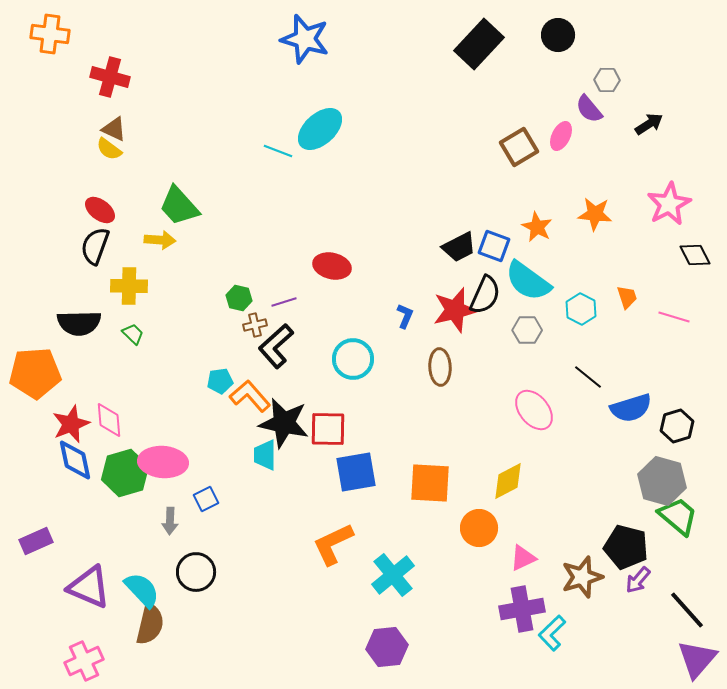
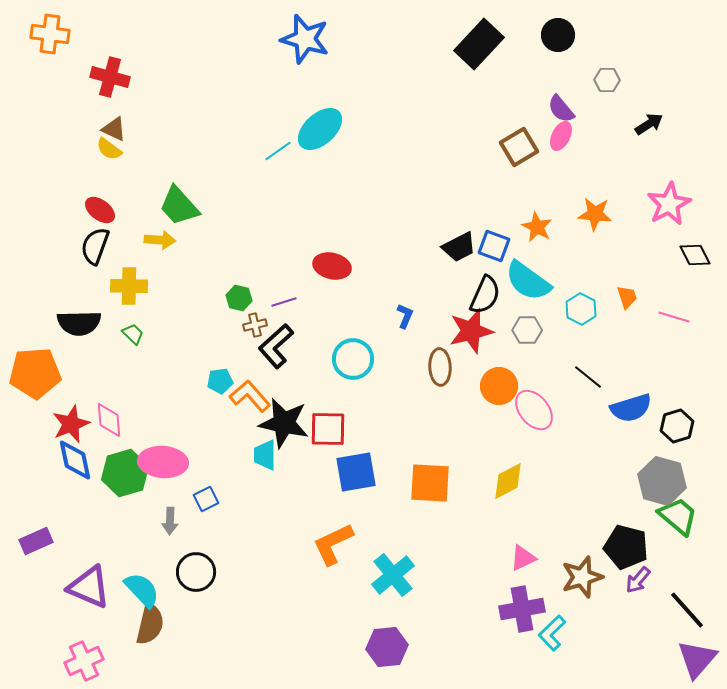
purple semicircle at (589, 109): moved 28 px left
cyan line at (278, 151): rotated 56 degrees counterclockwise
red star at (455, 310): moved 16 px right, 21 px down
orange circle at (479, 528): moved 20 px right, 142 px up
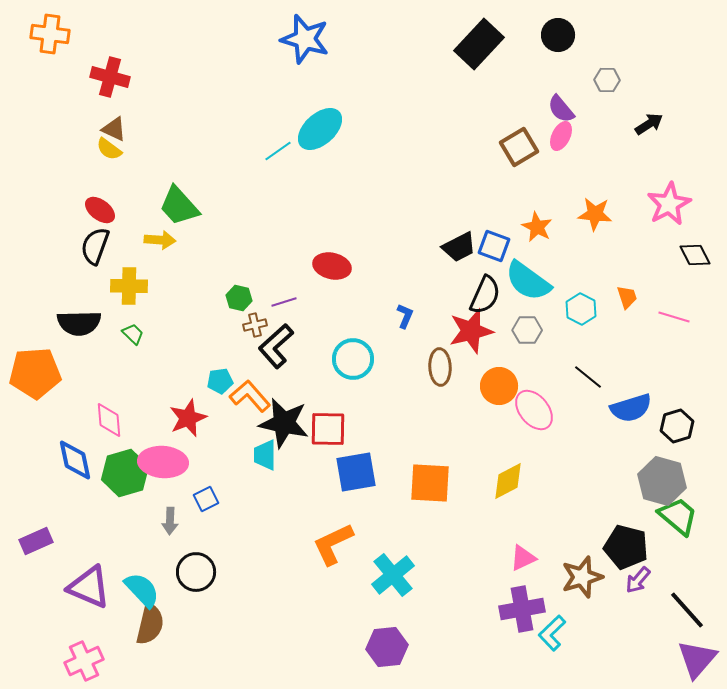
red star at (71, 424): moved 117 px right, 6 px up
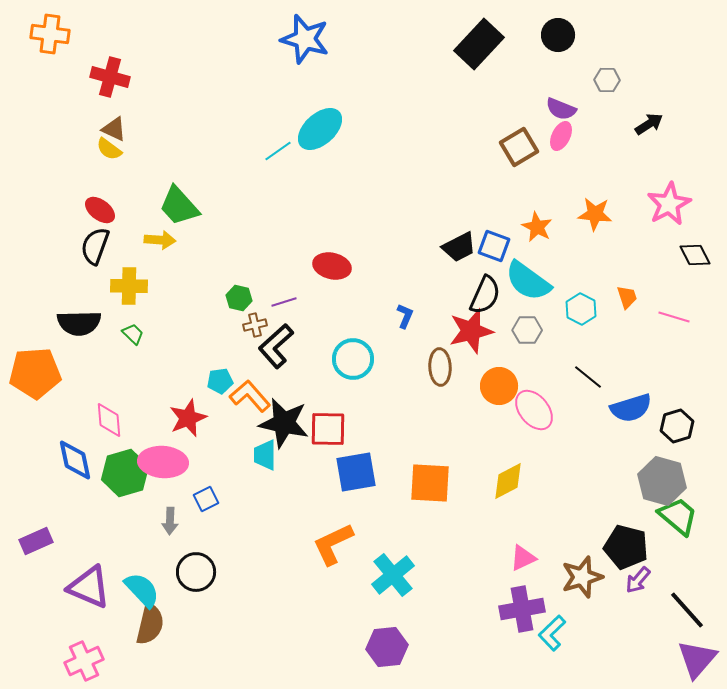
purple semicircle at (561, 109): rotated 28 degrees counterclockwise
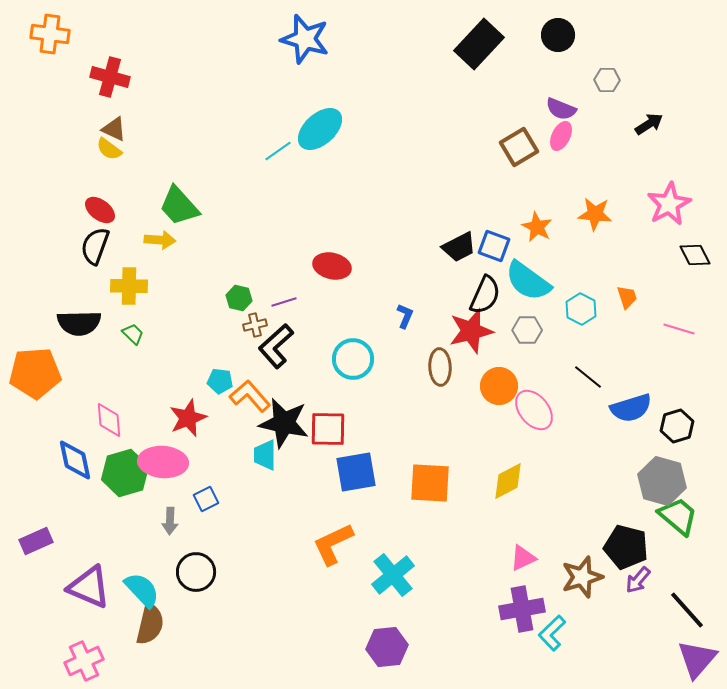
pink line at (674, 317): moved 5 px right, 12 px down
cyan pentagon at (220, 381): rotated 15 degrees clockwise
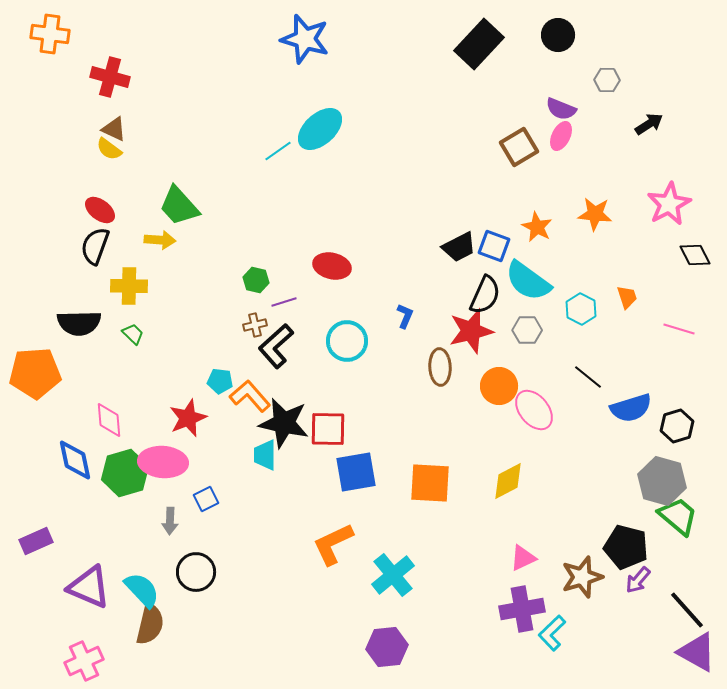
green hexagon at (239, 298): moved 17 px right, 18 px up
cyan circle at (353, 359): moved 6 px left, 18 px up
purple triangle at (697, 659): moved 7 px up; rotated 42 degrees counterclockwise
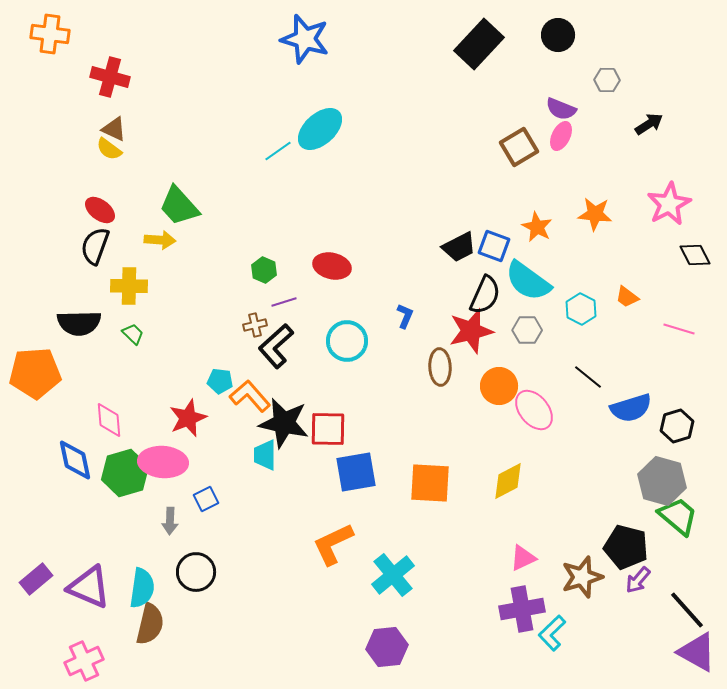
green hexagon at (256, 280): moved 8 px right, 10 px up; rotated 10 degrees clockwise
orange trapezoid at (627, 297): rotated 145 degrees clockwise
purple rectangle at (36, 541): moved 38 px down; rotated 16 degrees counterclockwise
cyan semicircle at (142, 590): moved 2 px up; rotated 51 degrees clockwise
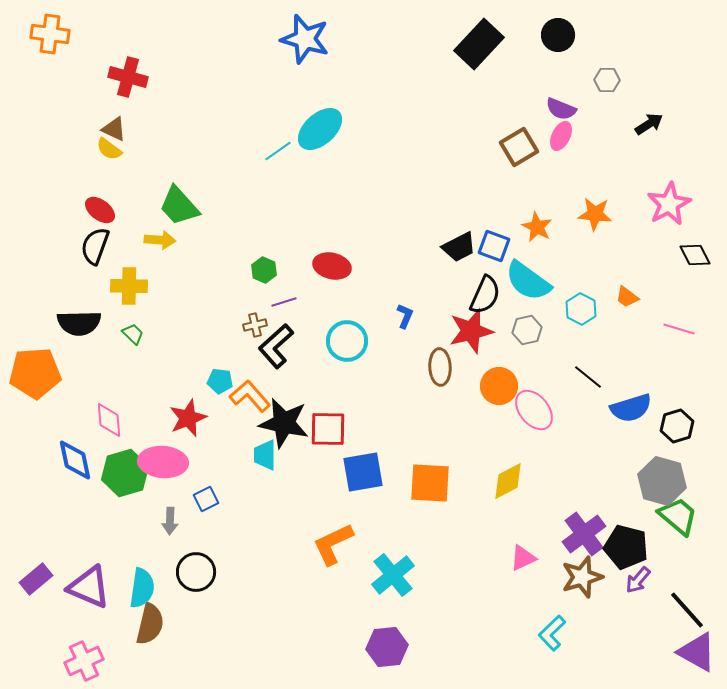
red cross at (110, 77): moved 18 px right
gray hexagon at (527, 330): rotated 12 degrees counterclockwise
blue square at (356, 472): moved 7 px right
purple cross at (522, 609): moved 62 px right, 75 px up; rotated 27 degrees counterclockwise
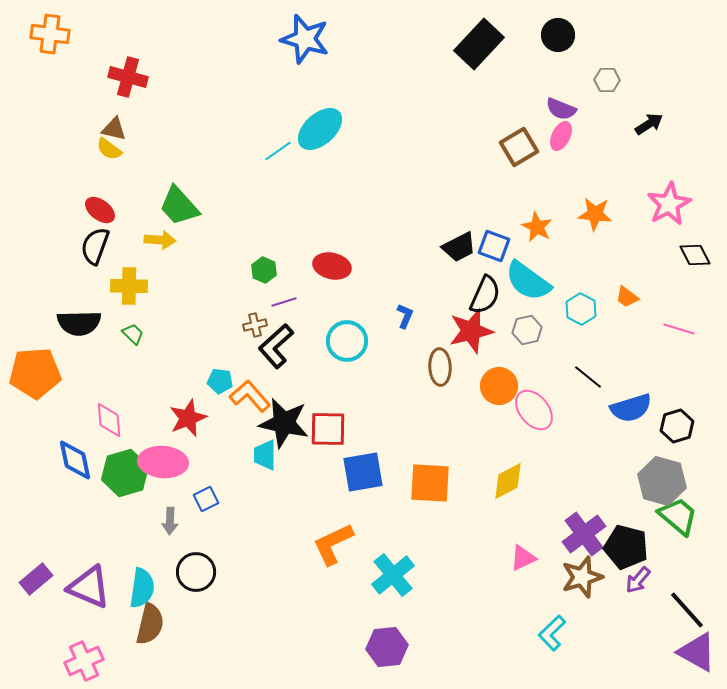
brown triangle at (114, 129): rotated 12 degrees counterclockwise
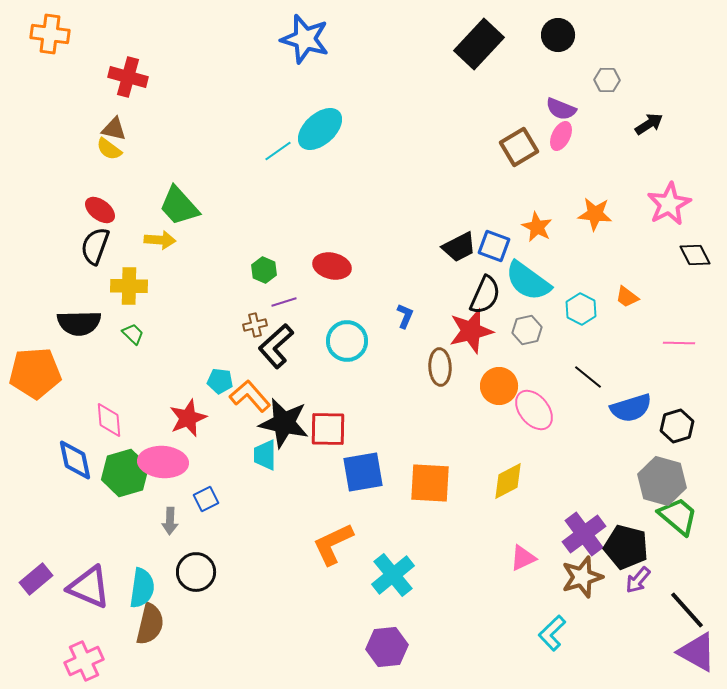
pink line at (679, 329): moved 14 px down; rotated 16 degrees counterclockwise
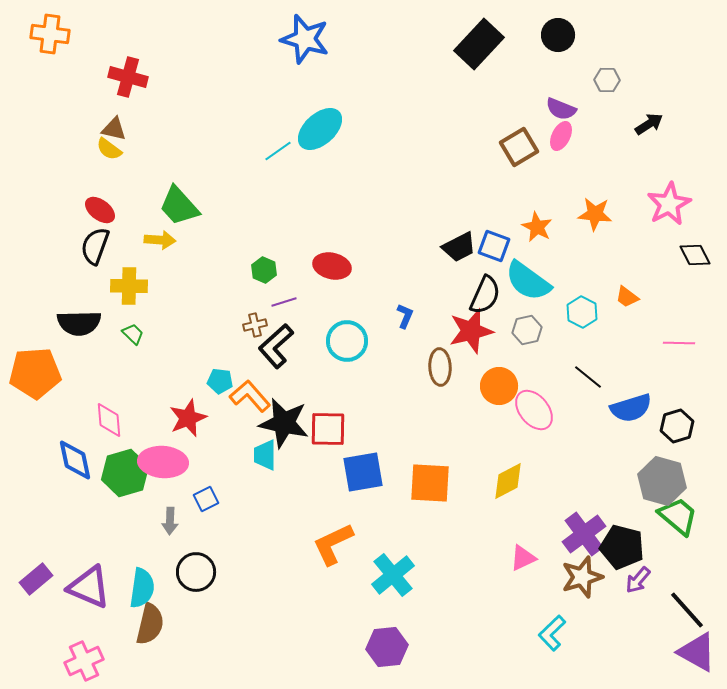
cyan hexagon at (581, 309): moved 1 px right, 3 px down
black pentagon at (626, 547): moved 4 px left
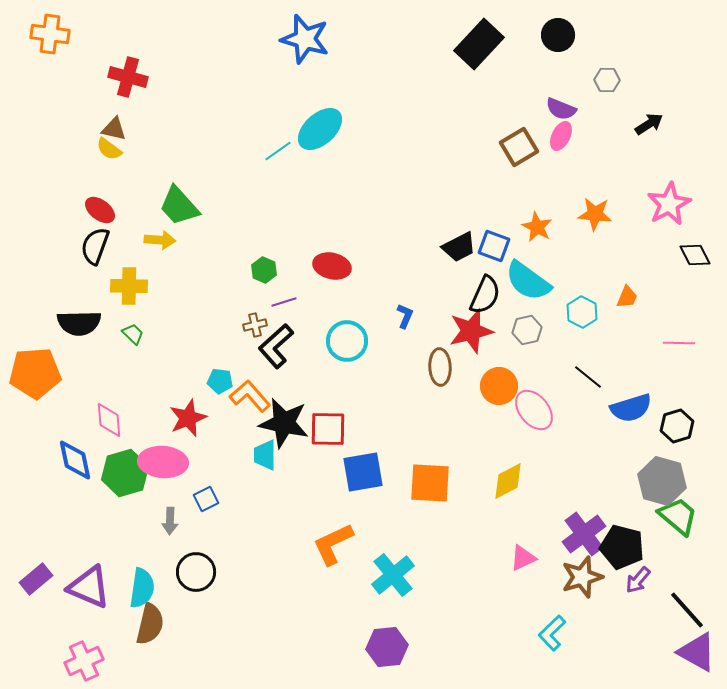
orange trapezoid at (627, 297): rotated 105 degrees counterclockwise
